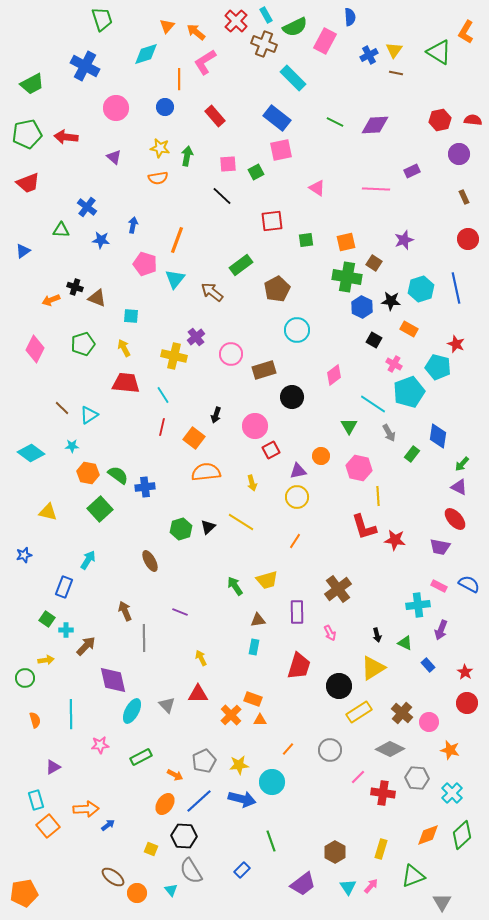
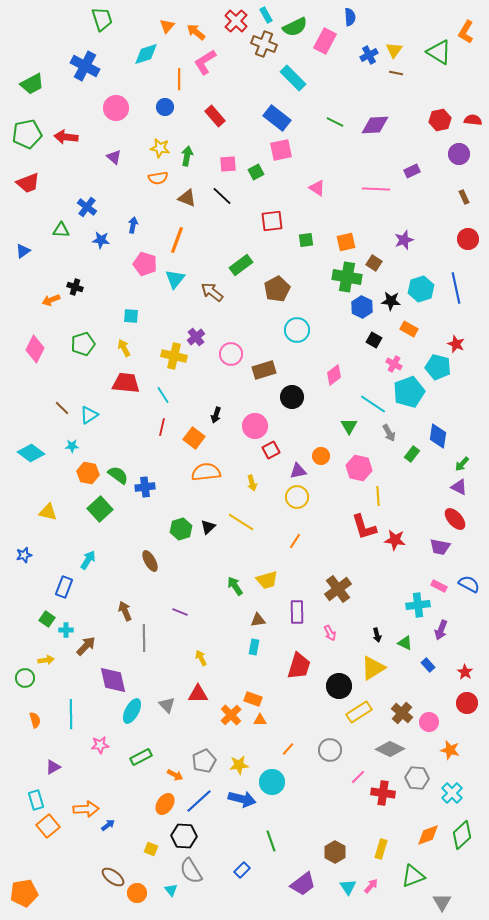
brown triangle at (97, 298): moved 90 px right, 100 px up
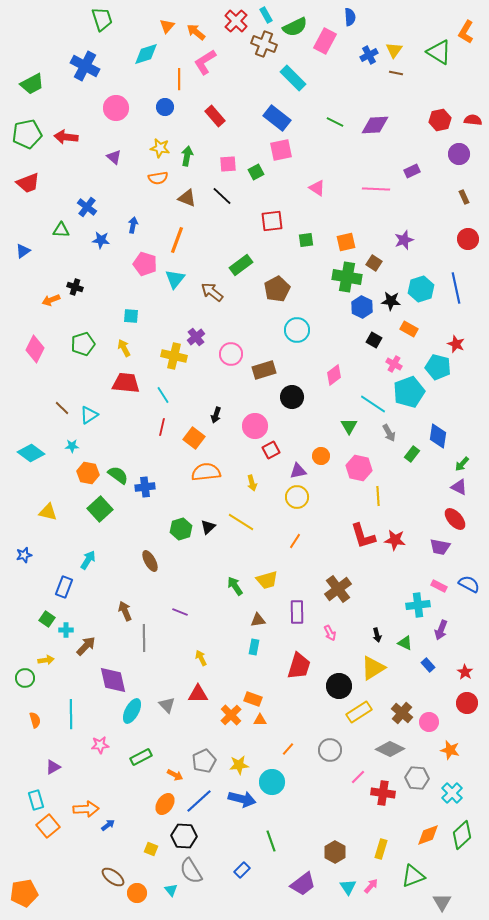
red L-shape at (364, 527): moved 1 px left, 9 px down
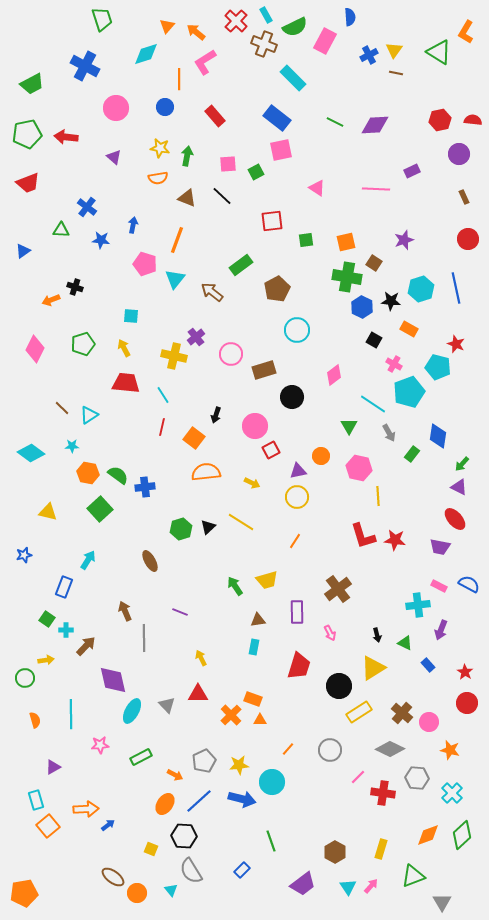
yellow arrow at (252, 483): rotated 49 degrees counterclockwise
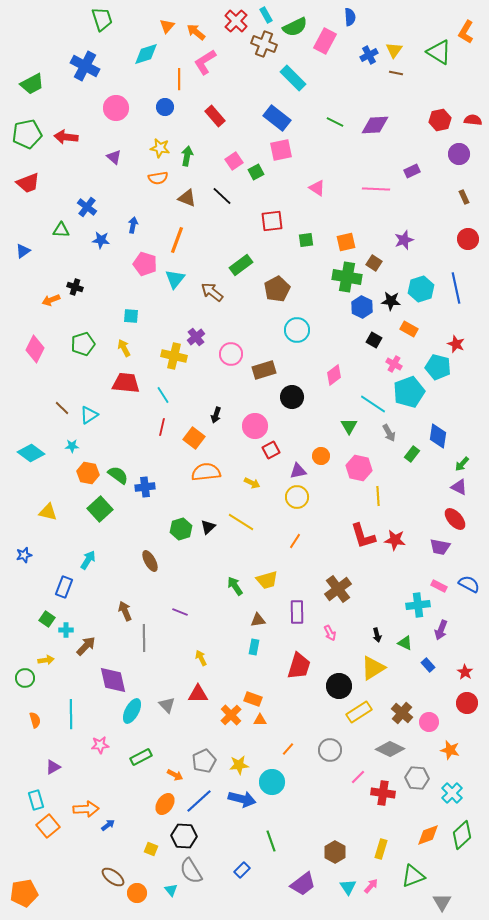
pink square at (228, 164): moved 6 px right, 3 px up; rotated 30 degrees counterclockwise
